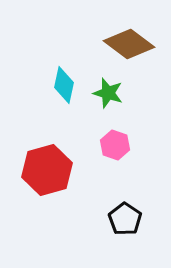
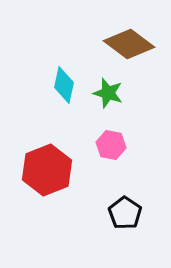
pink hexagon: moved 4 px left; rotated 8 degrees counterclockwise
red hexagon: rotated 6 degrees counterclockwise
black pentagon: moved 6 px up
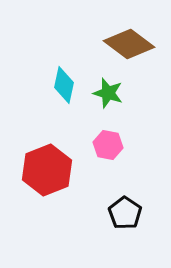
pink hexagon: moved 3 px left
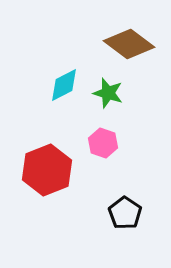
cyan diamond: rotated 51 degrees clockwise
pink hexagon: moved 5 px left, 2 px up; rotated 8 degrees clockwise
